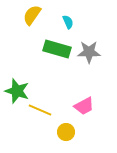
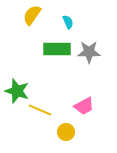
green rectangle: rotated 16 degrees counterclockwise
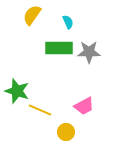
green rectangle: moved 2 px right, 1 px up
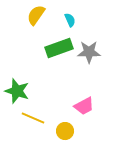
yellow semicircle: moved 4 px right
cyan semicircle: moved 2 px right, 2 px up
green rectangle: rotated 20 degrees counterclockwise
yellow line: moved 7 px left, 8 px down
yellow circle: moved 1 px left, 1 px up
